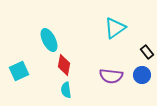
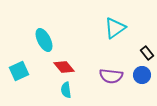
cyan ellipse: moved 5 px left
black rectangle: moved 1 px down
red diamond: moved 2 px down; rotated 50 degrees counterclockwise
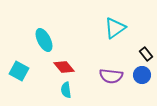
black rectangle: moved 1 px left, 1 px down
cyan square: rotated 36 degrees counterclockwise
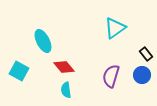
cyan ellipse: moved 1 px left, 1 px down
purple semicircle: rotated 100 degrees clockwise
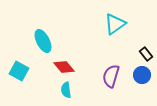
cyan triangle: moved 4 px up
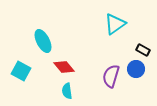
black rectangle: moved 3 px left, 4 px up; rotated 24 degrees counterclockwise
cyan square: moved 2 px right
blue circle: moved 6 px left, 6 px up
cyan semicircle: moved 1 px right, 1 px down
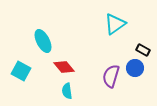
blue circle: moved 1 px left, 1 px up
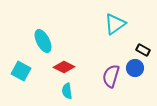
red diamond: rotated 25 degrees counterclockwise
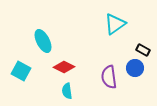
purple semicircle: moved 2 px left, 1 px down; rotated 25 degrees counterclockwise
